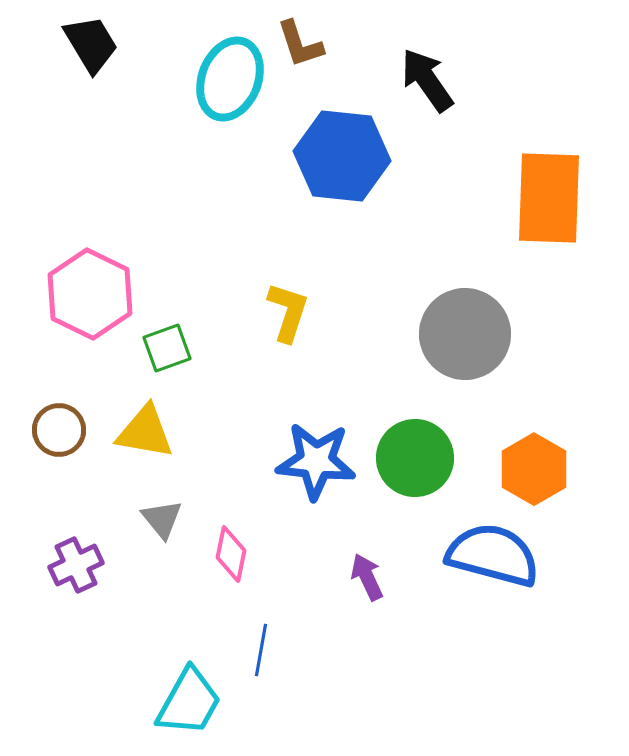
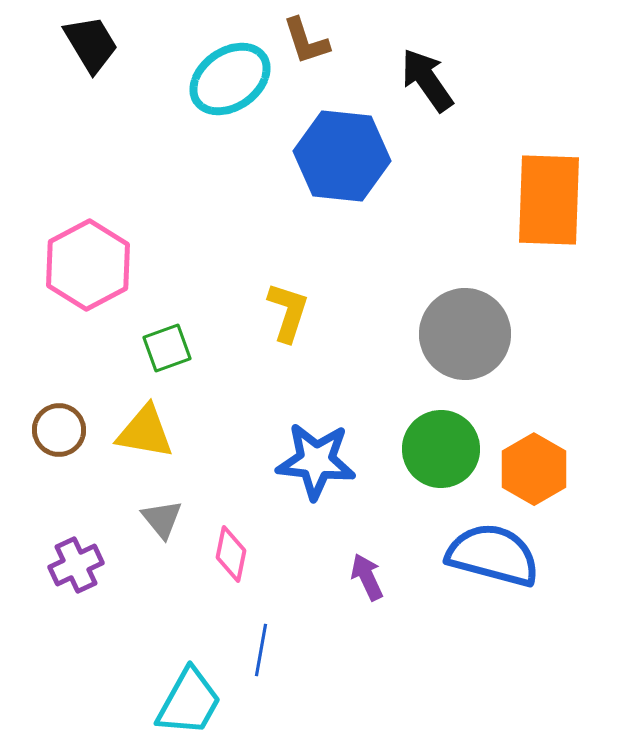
brown L-shape: moved 6 px right, 3 px up
cyan ellipse: rotated 34 degrees clockwise
orange rectangle: moved 2 px down
pink hexagon: moved 2 px left, 29 px up; rotated 6 degrees clockwise
green circle: moved 26 px right, 9 px up
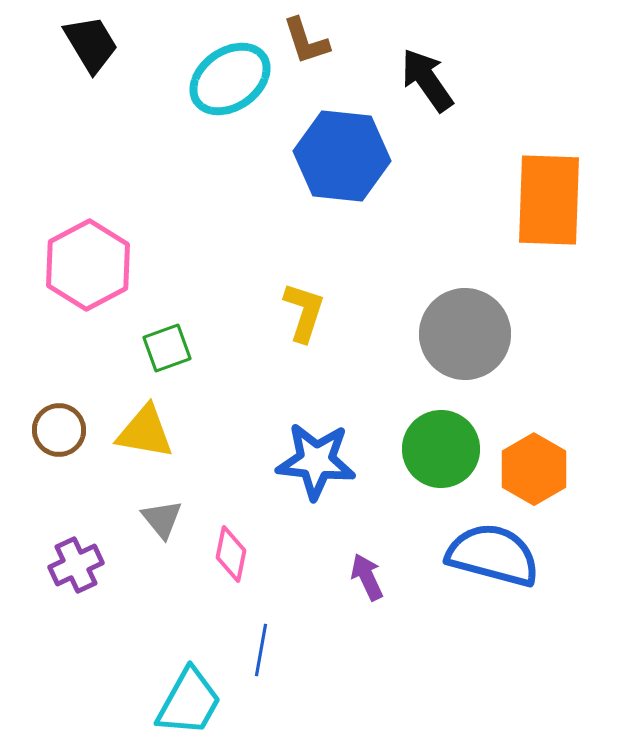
yellow L-shape: moved 16 px right
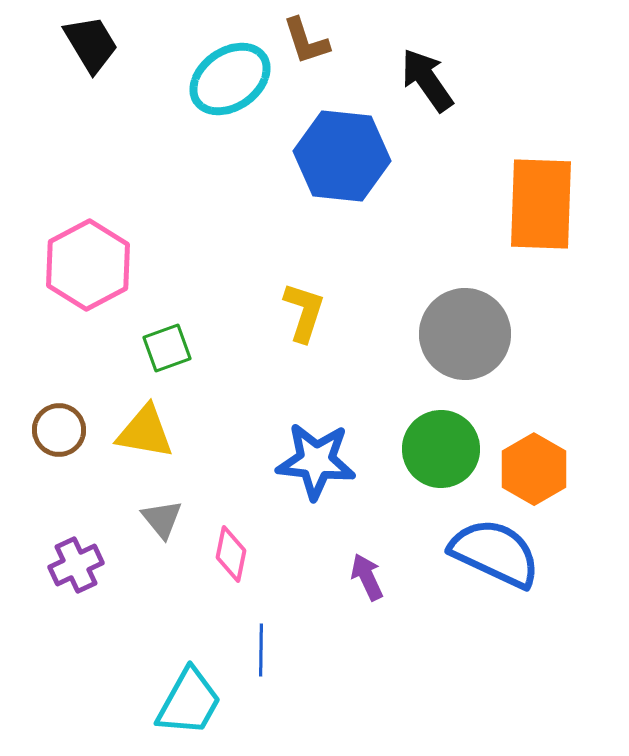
orange rectangle: moved 8 px left, 4 px down
blue semicircle: moved 2 px right, 2 px up; rotated 10 degrees clockwise
blue line: rotated 9 degrees counterclockwise
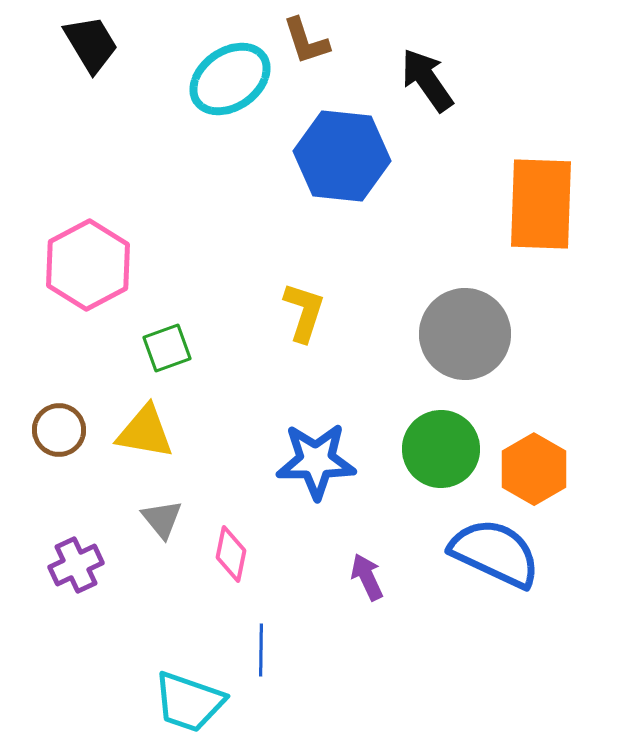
blue star: rotated 6 degrees counterclockwise
cyan trapezoid: rotated 80 degrees clockwise
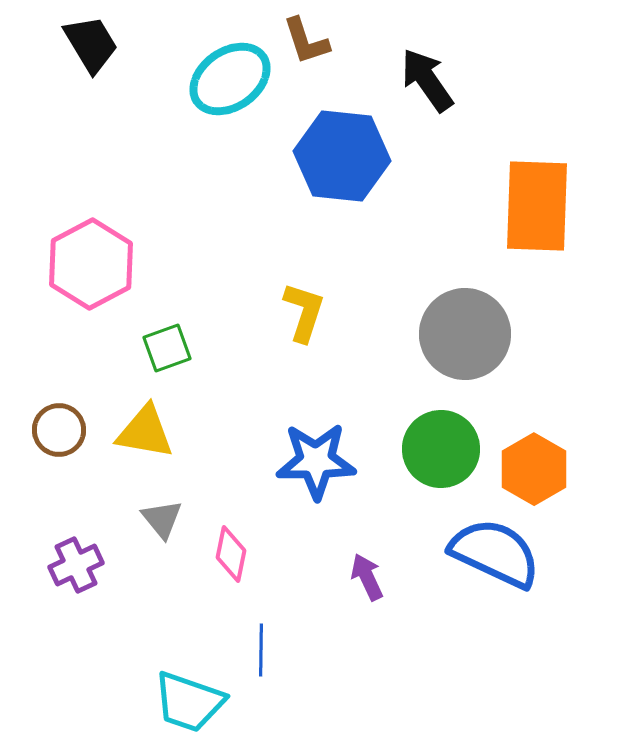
orange rectangle: moved 4 px left, 2 px down
pink hexagon: moved 3 px right, 1 px up
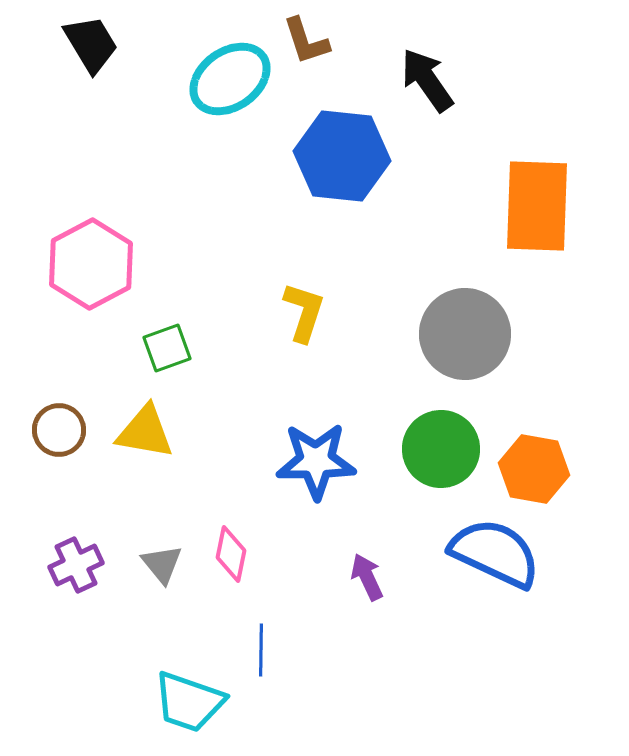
orange hexagon: rotated 20 degrees counterclockwise
gray triangle: moved 45 px down
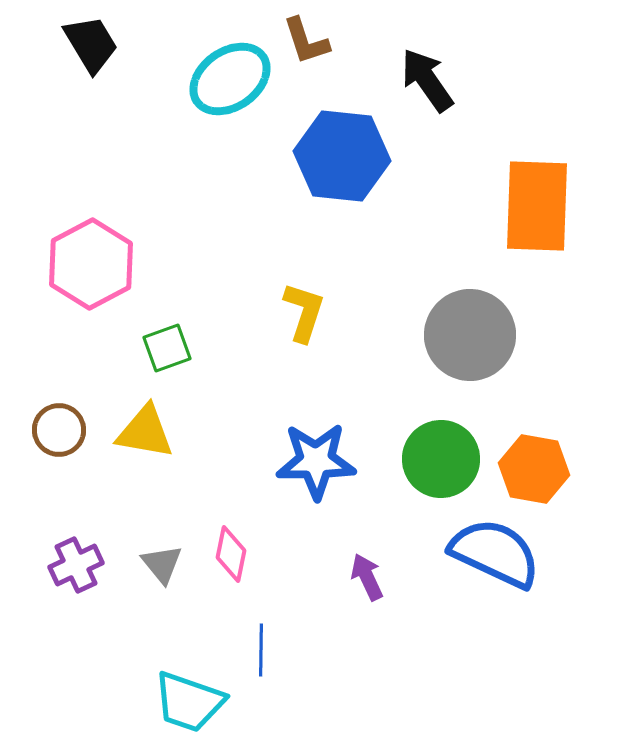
gray circle: moved 5 px right, 1 px down
green circle: moved 10 px down
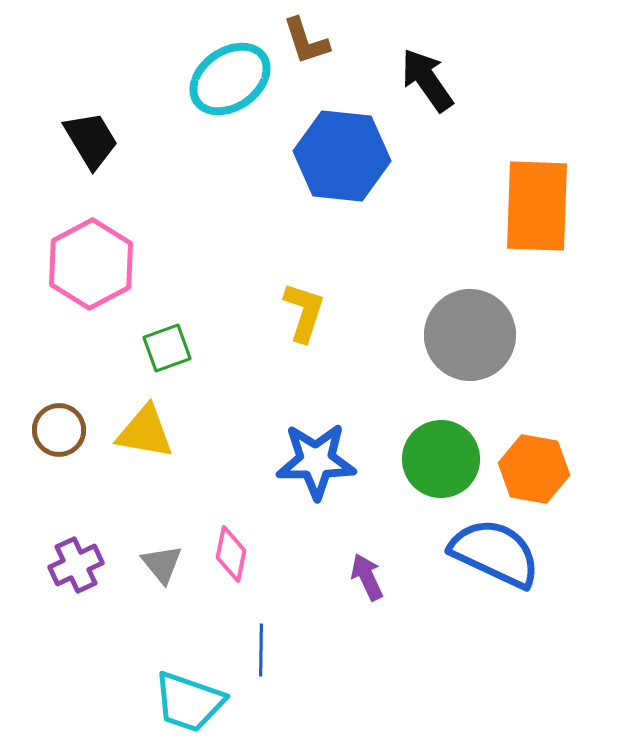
black trapezoid: moved 96 px down
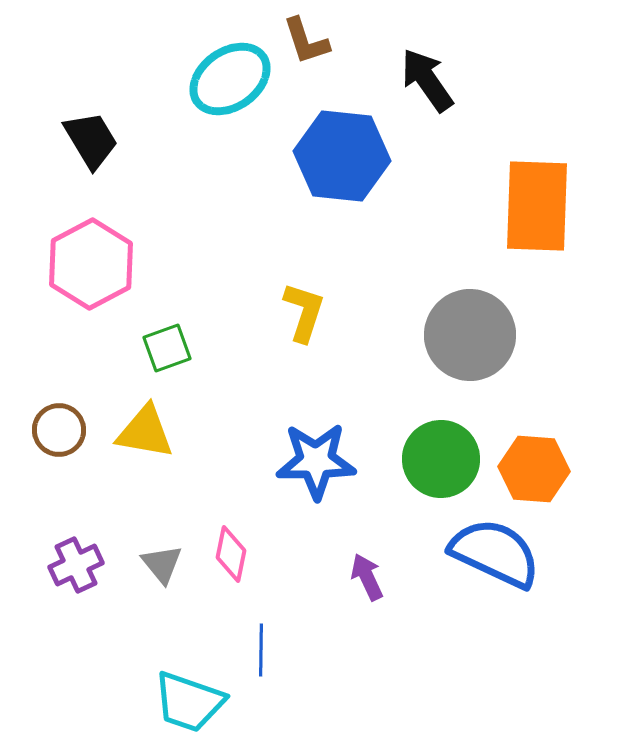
orange hexagon: rotated 6 degrees counterclockwise
